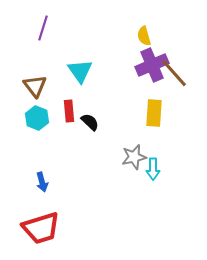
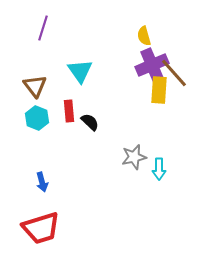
yellow rectangle: moved 5 px right, 23 px up
cyan arrow: moved 6 px right
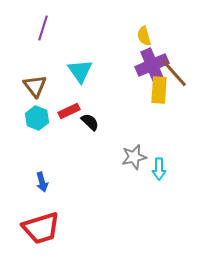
red rectangle: rotated 70 degrees clockwise
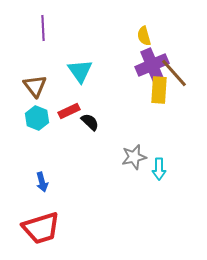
purple line: rotated 20 degrees counterclockwise
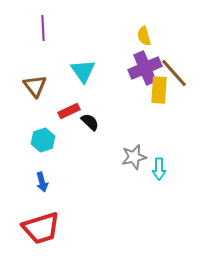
purple cross: moved 7 px left, 3 px down
cyan triangle: moved 3 px right
cyan hexagon: moved 6 px right, 22 px down; rotated 20 degrees clockwise
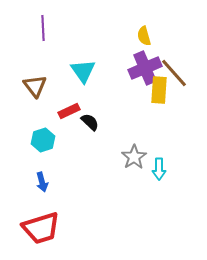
gray star: rotated 20 degrees counterclockwise
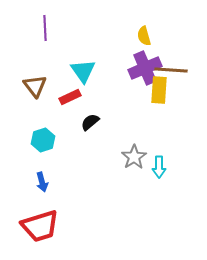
purple line: moved 2 px right
brown line: moved 3 px left, 3 px up; rotated 44 degrees counterclockwise
red rectangle: moved 1 px right, 14 px up
black semicircle: rotated 84 degrees counterclockwise
cyan arrow: moved 2 px up
red trapezoid: moved 1 px left, 2 px up
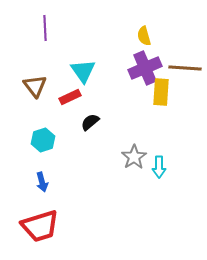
brown line: moved 14 px right, 2 px up
yellow rectangle: moved 2 px right, 2 px down
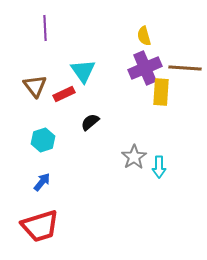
red rectangle: moved 6 px left, 3 px up
blue arrow: rotated 126 degrees counterclockwise
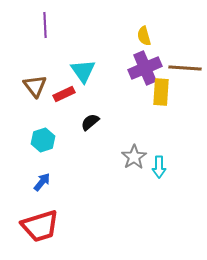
purple line: moved 3 px up
